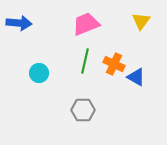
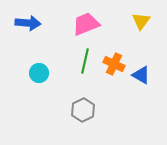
blue arrow: moved 9 px right
blue triangle: moved 5 px right, 2 px up
gray hexagon: rotated 25 degrees counterclockwise
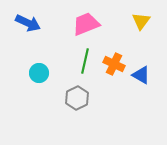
blue arrow: rotated 20 degrees clockwise
gray hexagon: moved 6 px left, 12 px up
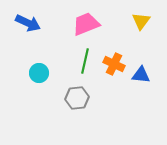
blue triangle: rotated 24 degrees counterclockwise
gray hexagon: rotated 20 degrees clockwise
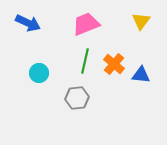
orange cross: rotated 15 degrees clockwise
